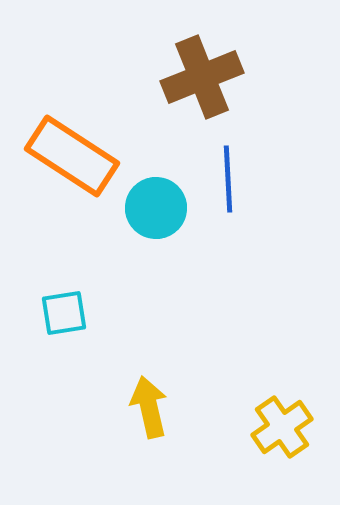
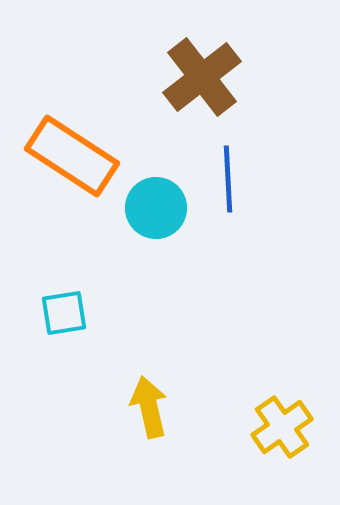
brown cross: rotated 16 degrees counterclockwise
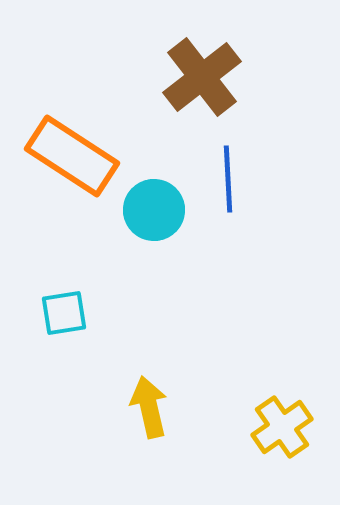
cyan circle: moved 2 px left, 2 px down
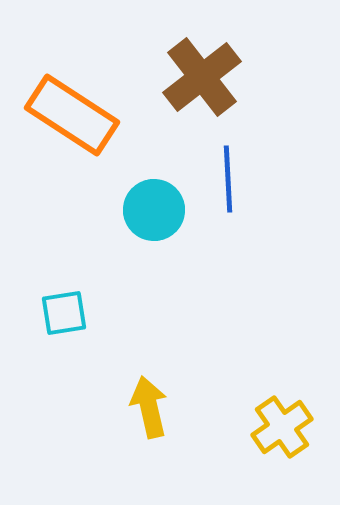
orange rectangle: moved 41 px up
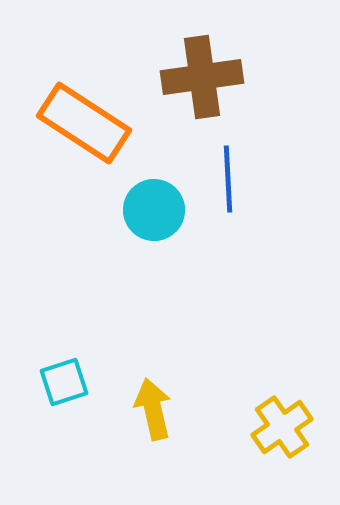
brown cross: rotated 30 degrees clockwise
orange rectangle: moved 12 px right, 8 px down
cyan square: moved 69 px down; rotated 9 degrees counterclockwise
yellow arrow: moved 4 px right, 2 px down
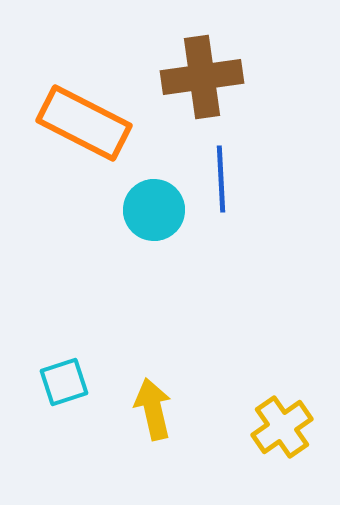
orange rectangle: rotated 6 degrees counterclockwise
blue line: moved 7 px left
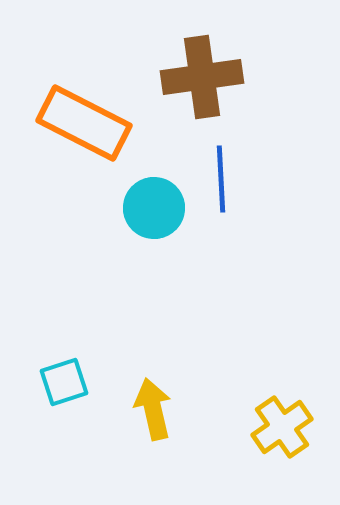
cyan circle: moved 2 px up
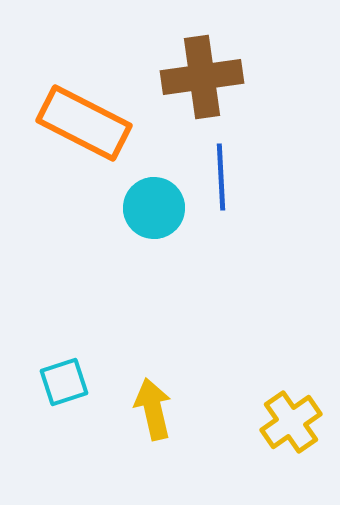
blue line: moved 2 px up
yellow cross: moved 9 px right, 5 px up
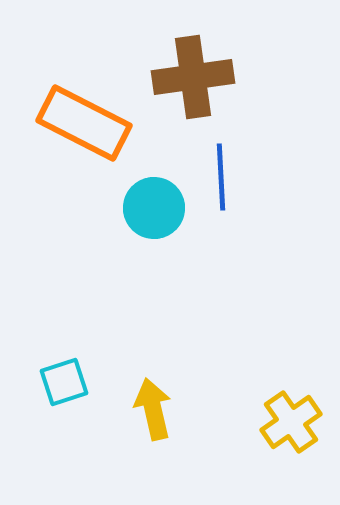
brown cross: moved 9 px left
